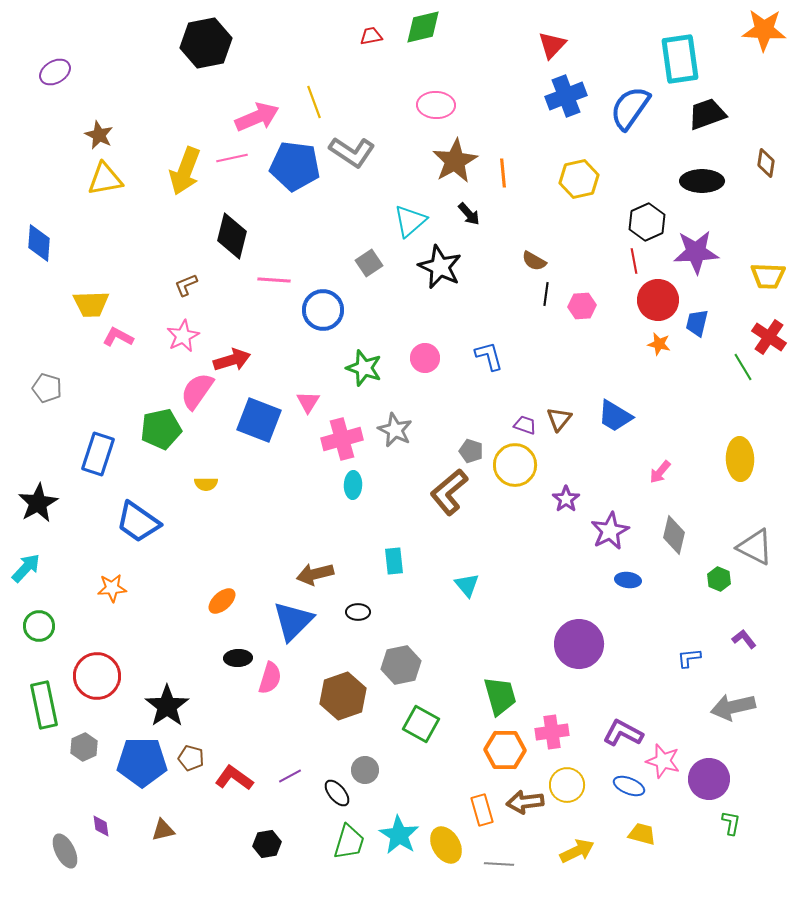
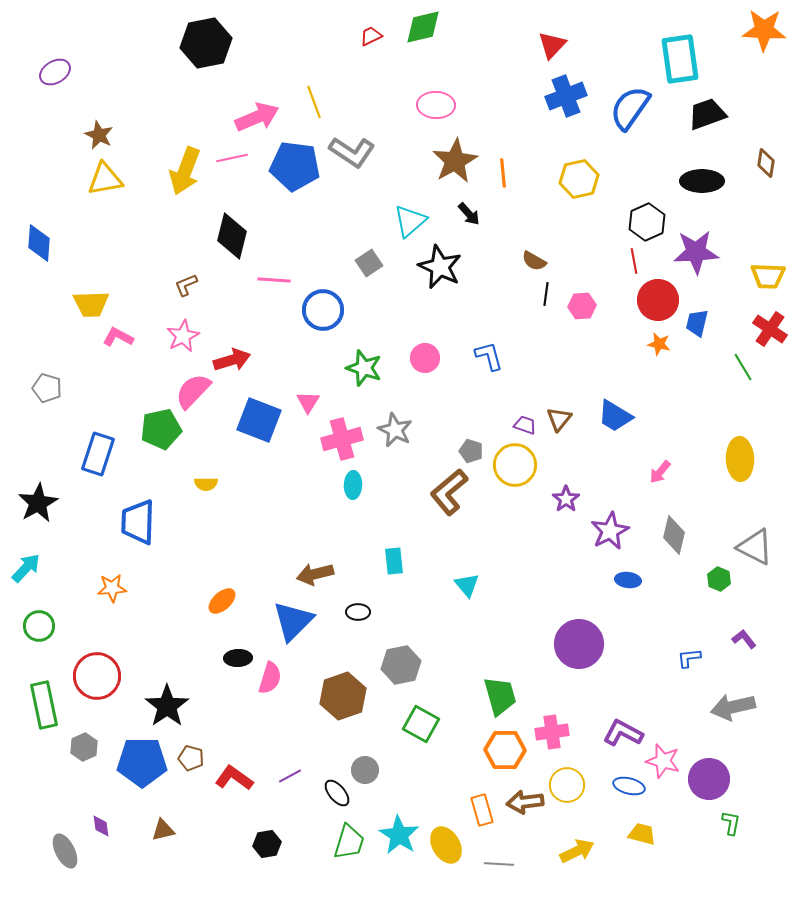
red trapezoid at (371, 36): rotated 15 degrees counterclockwise
red cross at (769, 337): moved 1 px right, 8 px up
pink semicircle at (197, 391): moved 4 px left; rotated 9 degrees clockwise
blue trapezoid at (138, 522): rotated 57 degrees clockwise
blue ellipse at (629, 786): rotated 8 degrees counterclockwise
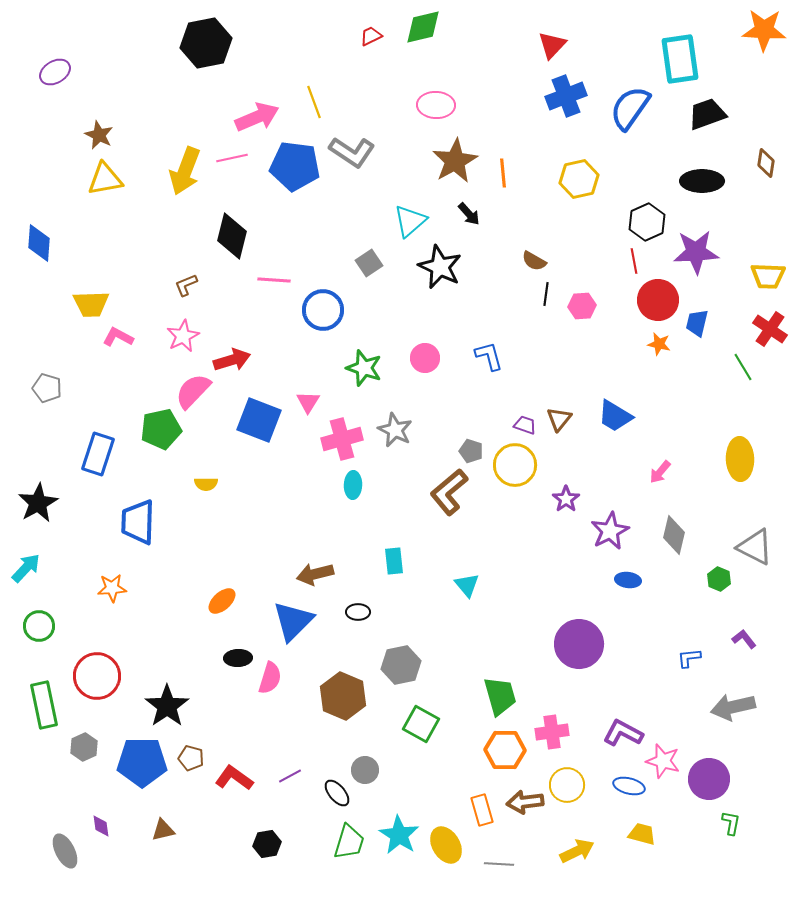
brown hexagon at (343, 696): rotated 18 degrees counterclockwise
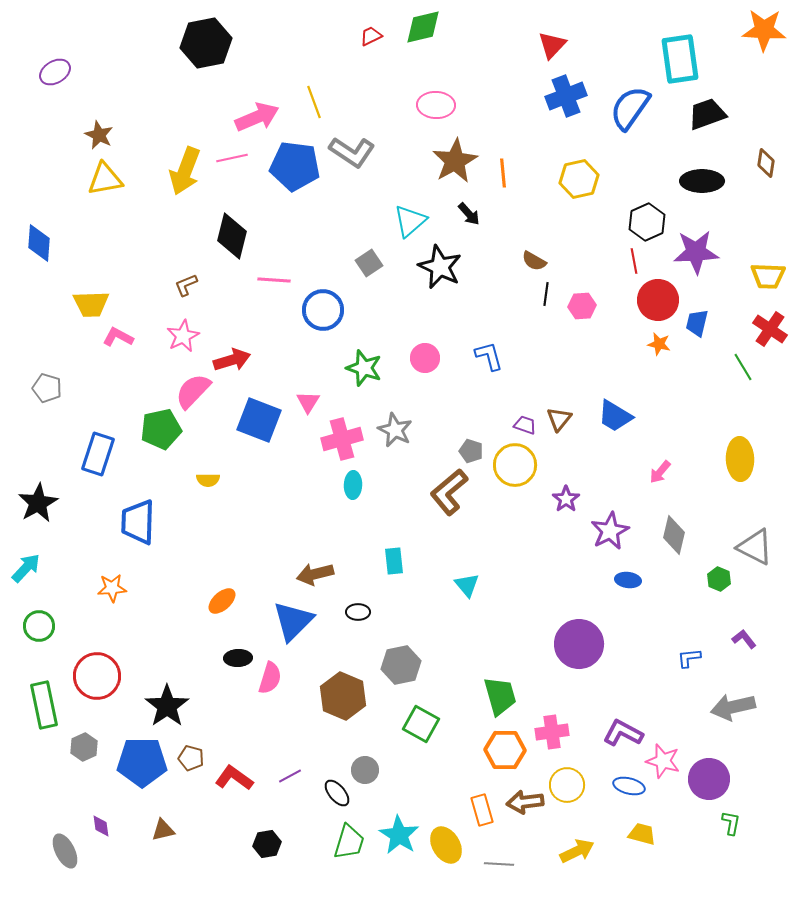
yellow semicircle at (206, 484): moved 2 px right, 4 px up
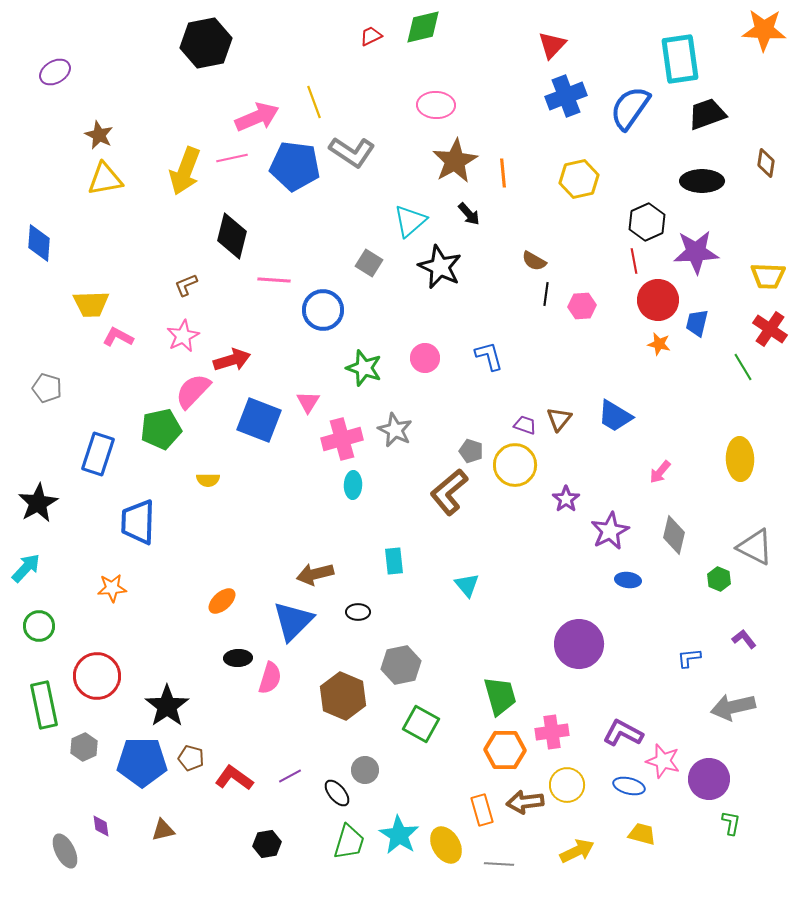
gray square at (369, 263): rotated 24 degrees counterclockwise
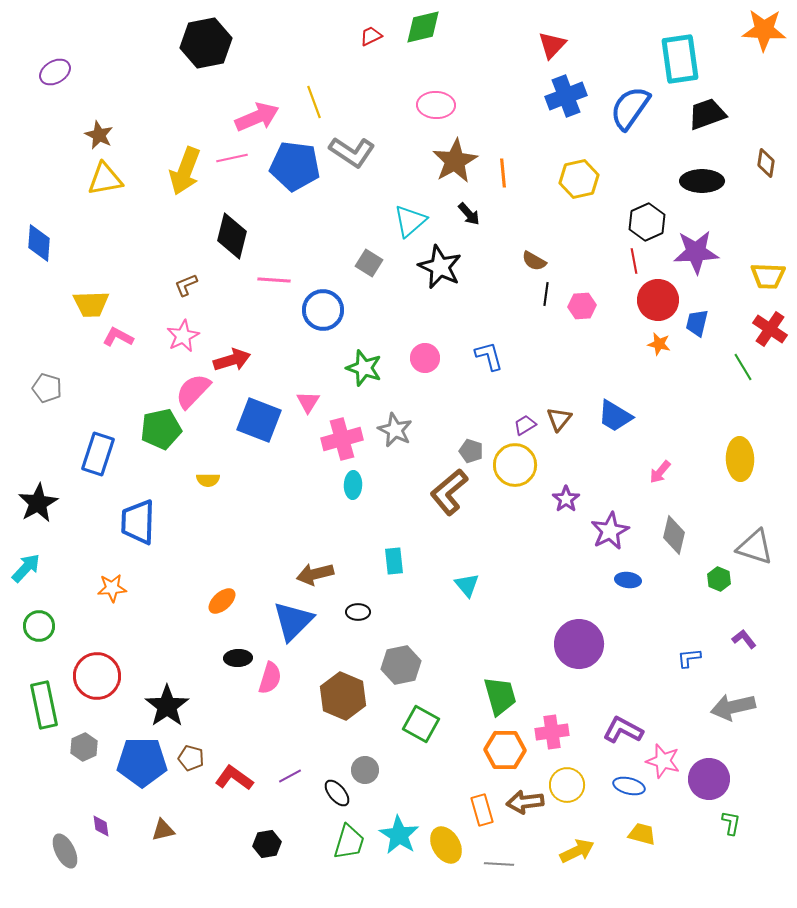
purple trapezoid at (525, 425): rotated 50 degrees counterclockwise
gray triangle at (755, 547): rotated 9 degrees counterclockwise
purple L-shape at (623, 733): moved 3 px up
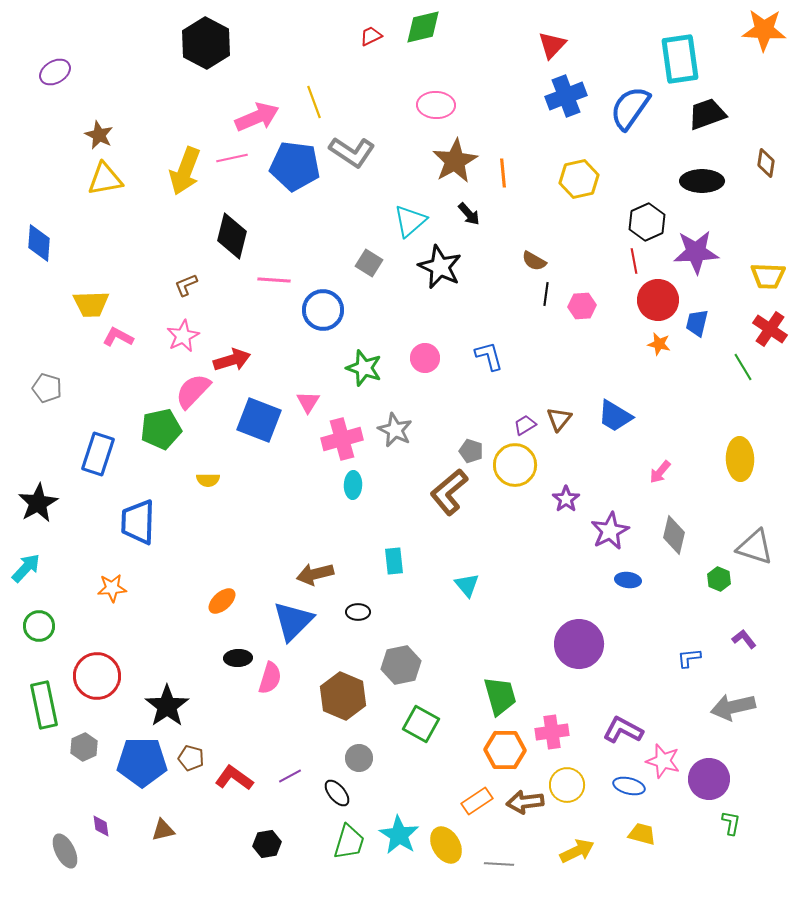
black hexagon at (206, 43): rotated 21 degrees counterclockwise
gray circle at (365, 770): moved 6 px left, 12 px up
orange rectangle at (482, 810): moved 5 px left, 9 px up; rotated 72 degrees clockwise
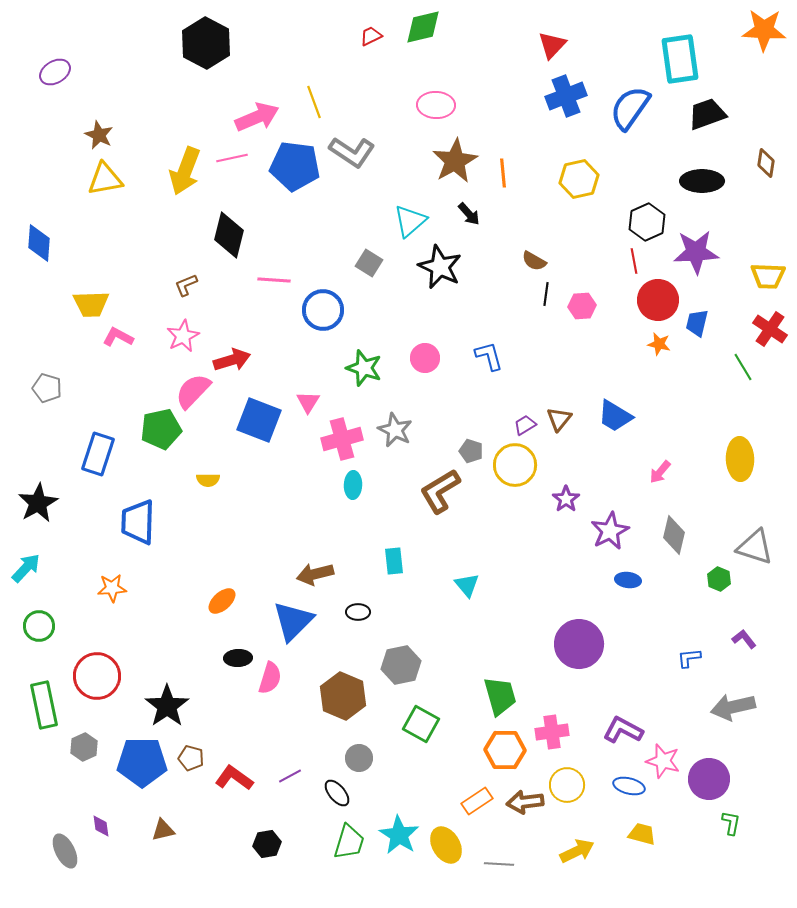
black diamond at (232, 236): moved 3 px left, 1 px up
brown L-shape at (449, 492): moved 9 px left, 1 px up; rotated 9 degrees clockwise
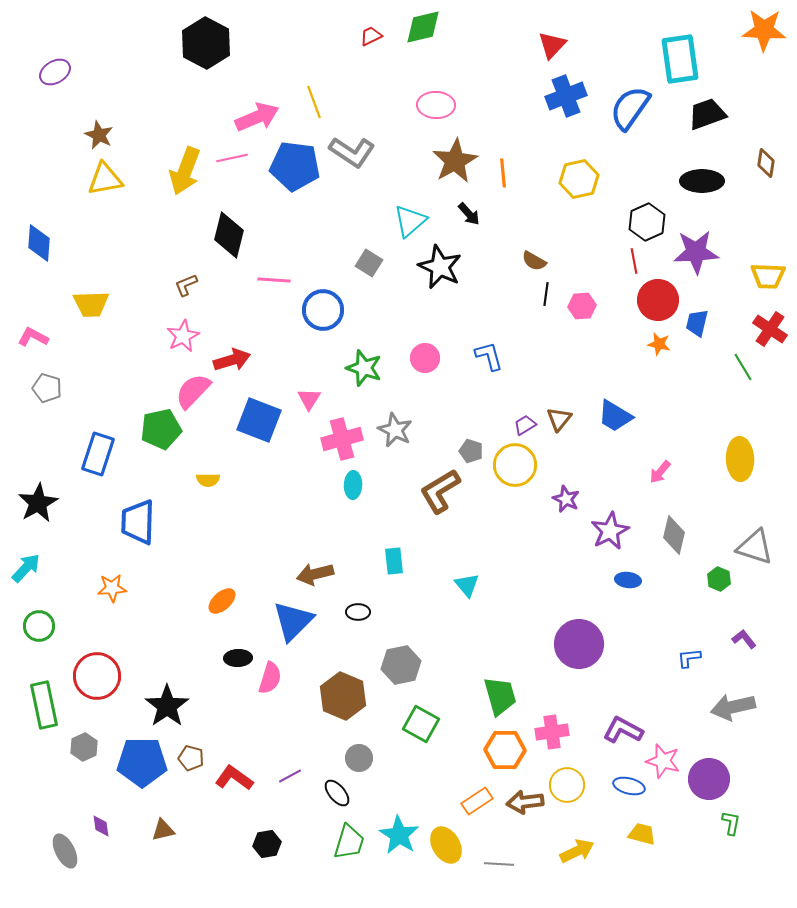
pink L-shape at (118, 337): moved 85 px left
pink triangle at (308, 402): moved 1 px right, 3 px up
purple star at (566, 499): rotated 12 degrees counterclockwise
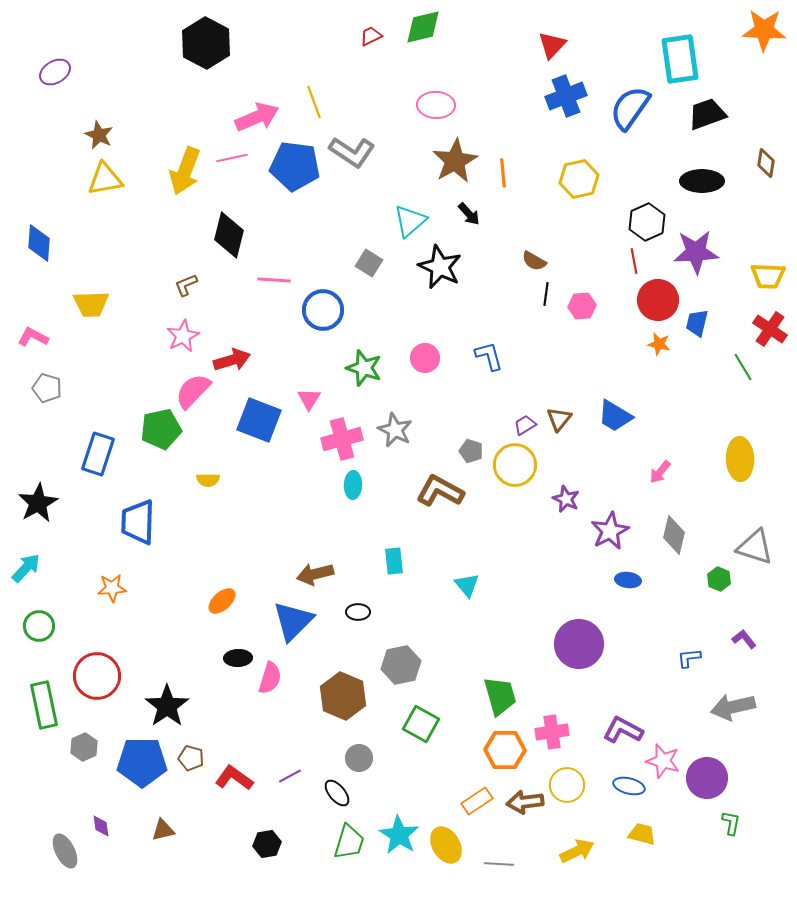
brown L-shape at (440, 491): rotated 60 degrees clockwise
purple circle at (709, 779): moved 2 px left, 1 px up
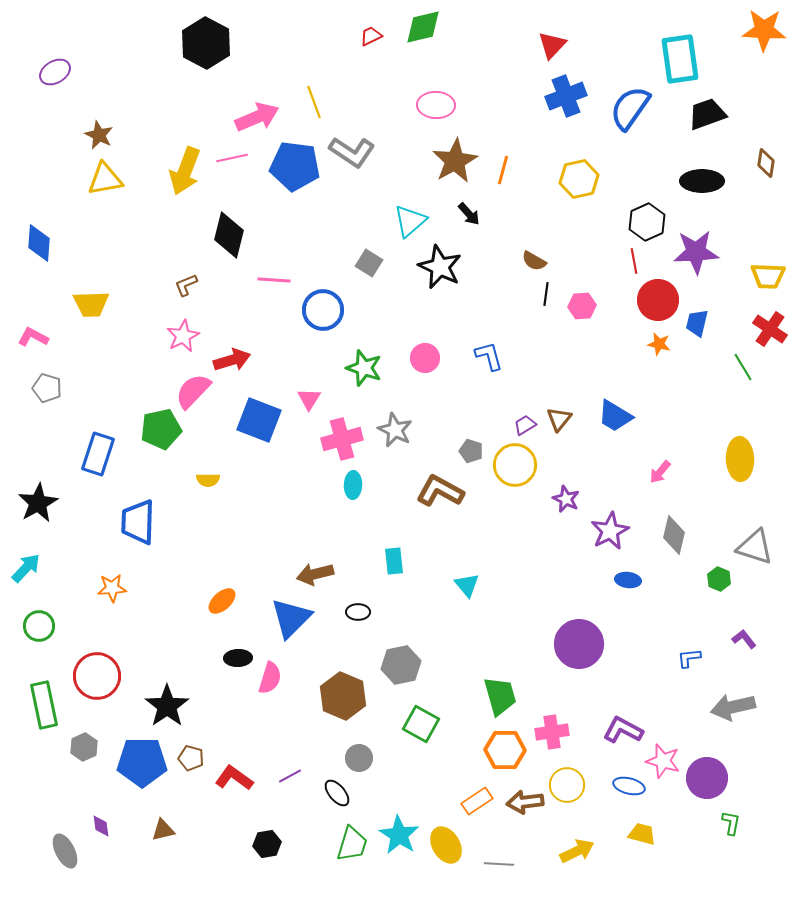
orange line at (503, 173): moved 3 px up; rotated 20 degrees clockwise
blue triangle at (293, 621): moved 2 px left, 3 px up
green trapezoid at (349, 842): moved 3 px right, 2 px down
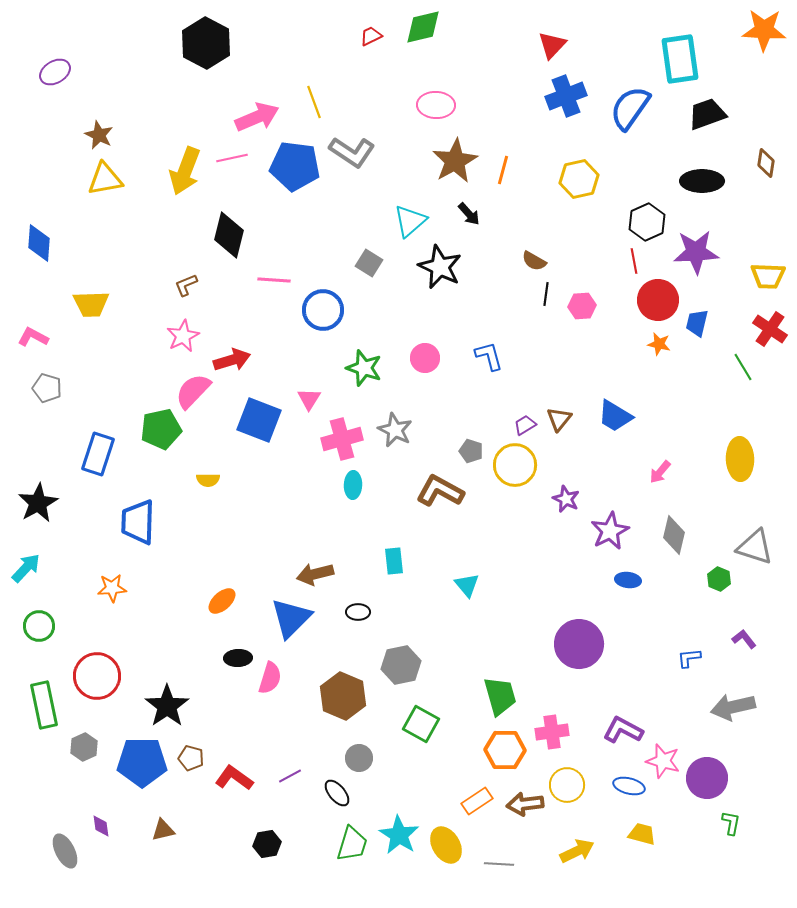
brown arrow at (525, 802): moved 2 px down
